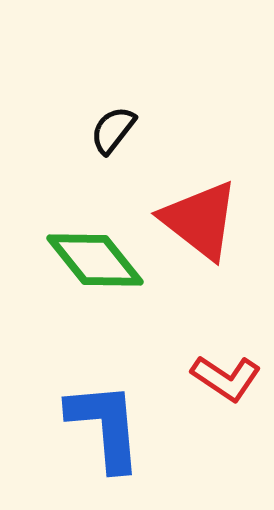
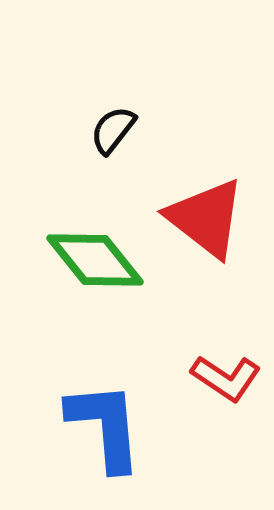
red triangle: moved 6 px right, 2 px up
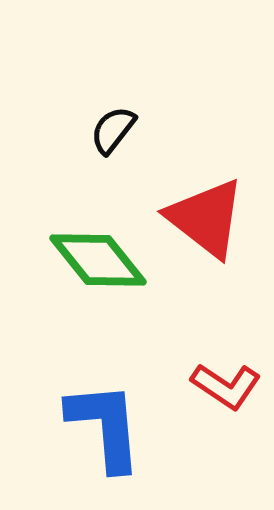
green diamond: moved 3 px right
red L-shape: moved 8 px down
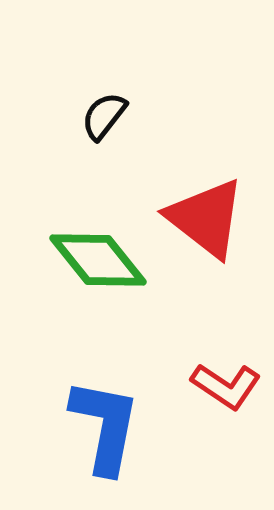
black semicircle: moved 9 px left, 14 px up
blue L-shape: rotated 16 degrees clockwise
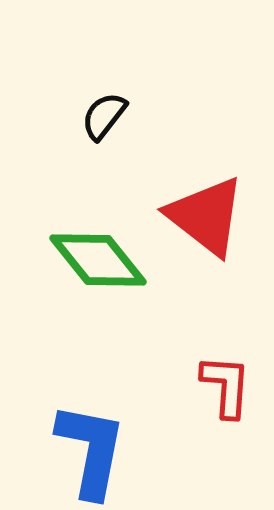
red triangle: moved 2 px up
red L-shape: rotated 120 degrees counterclockwise
blue L-shape: moved 14 px left, 24 px down
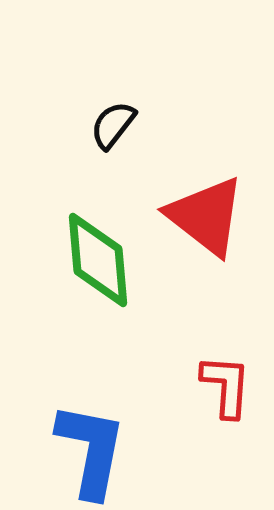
black semicircle: moved 9 px right, 9 px down
green diamond: rotated 34 degrees clockwise
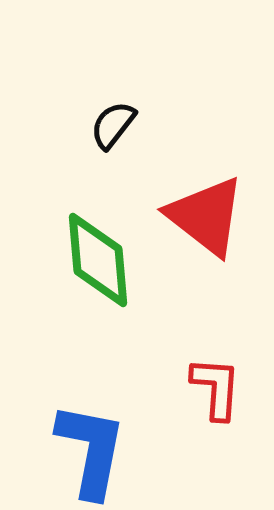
red L-shape: moved 10 px left, 2 px down
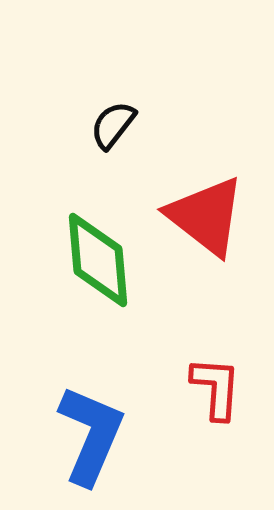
blue L-shape: moved 15 px up; rotated 12 degrees clockwise
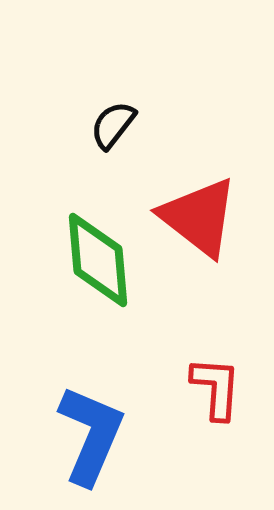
red triangle: moved 7 px left, 1 px down
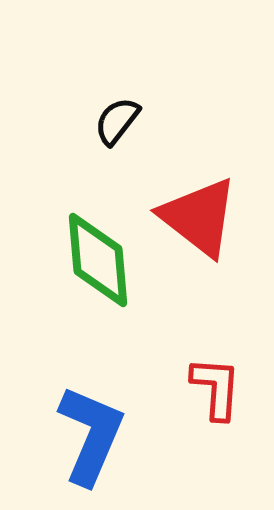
black semicircle: moved 4 px right, 4 px up
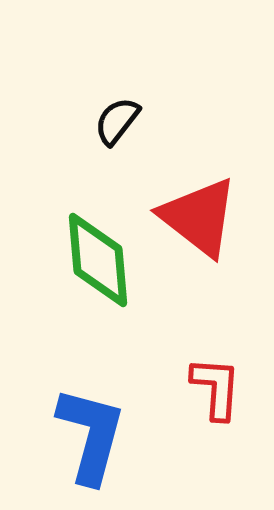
blue L-shape: rotated 8 degrees counterclockwise
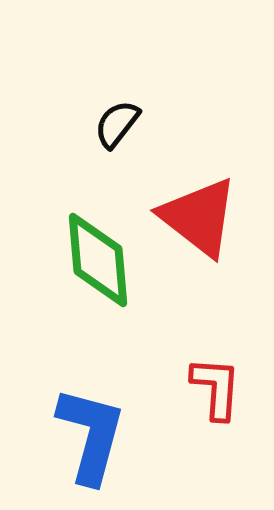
black semicircle: moved 3 px down
